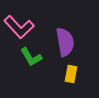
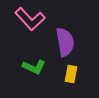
pink L-shape: moved 11 px right, 8 px up
green L-shape: moved 3 px right, 10 px down; rotated 35 degrees counterclockwise
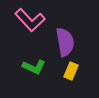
pink L-shape: moved 1 px down
yellow rectangle: moved 3 px up; rotated 12 degrees clockwise
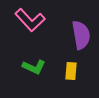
purple semicircle: moved 16 px right, 7 px up
yellow rectangle: rotated 18 degrees counterclockwise
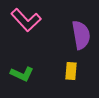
pink L-shape: moved 4 px left
green L-shape: moved 12 px left, 7 px down
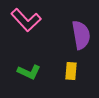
green L-shape: moved 7 px right, 2 px up
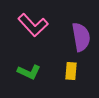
pink L-shape: moved 7 px right, 5 px down
purple semicircle: moved 2 px down
